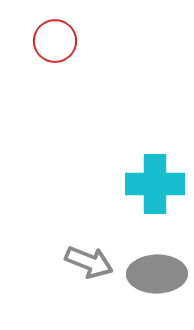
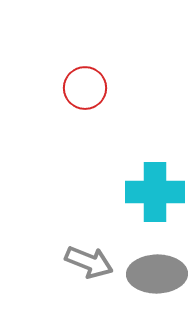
red circle: moved 30 px right, 47 px down
cyan cross: moved 8 px down
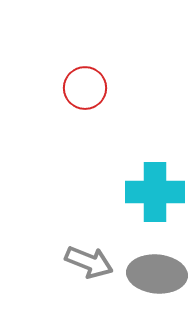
gray ellipse: rotated 6 degrees clockwise
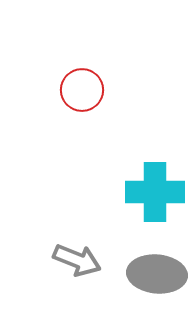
red circle: moved 3 px left, 2 px down
gray arrow: moved 12 px left, 2 px up
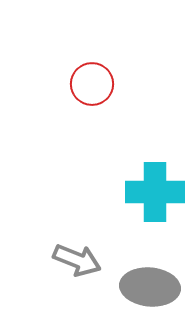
red circle: moved 10 px right, 6 px up
gray ellipse: moved 7 px left, 13 px down
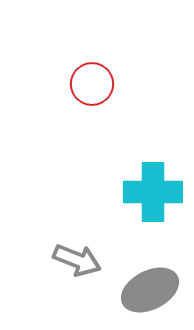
cyan cross: moved 2 px left
gray ellipse: moved 3 px down; rotated 32 degrees counterclockwise
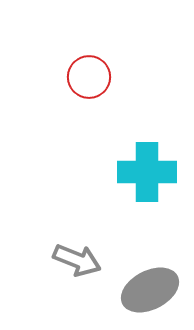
red circle: moved 3 px left, 7 px up
cyan cross: moved 6 px left, 20 px up
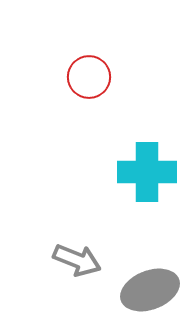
gray ellipse: rotated 6 degrees clockwise
